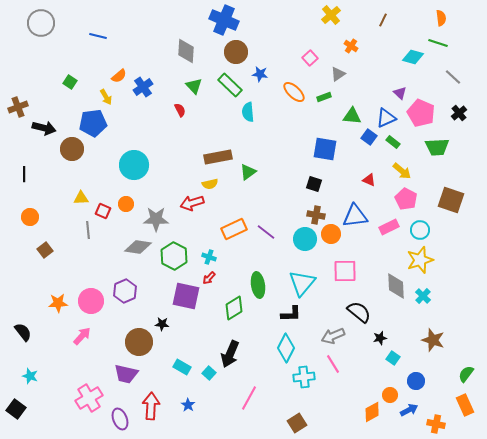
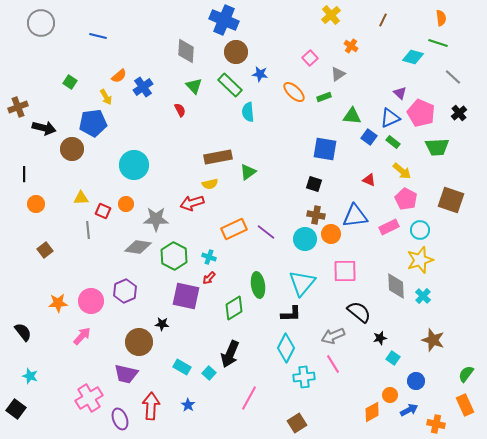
blue triangle at (386, 118): moved 4 px right
orange circle at (30, 217): moved 6 px right, 13 px up
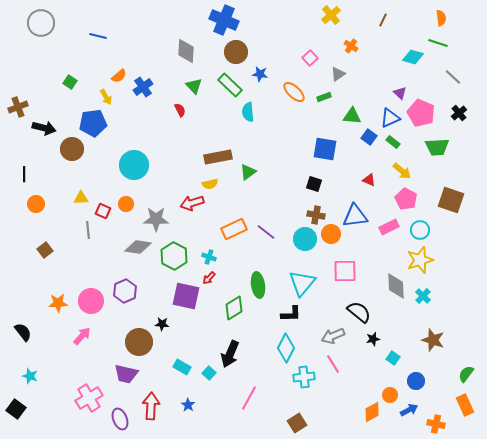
black star at (380, 338): moved 7 px left, 1 px down
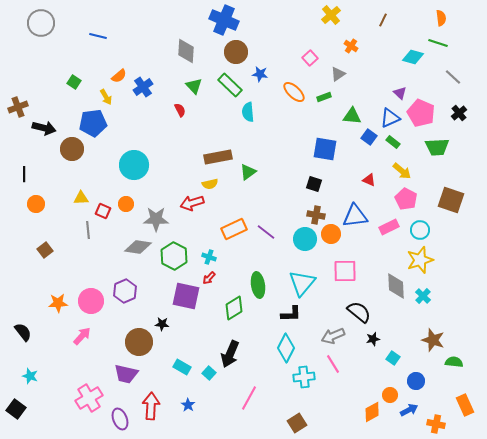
green square at (70, 82): moved 4 px right
green semicircle at (466, 374): moved 12 px left, 12 px up; rotated 60 degrees clockwise
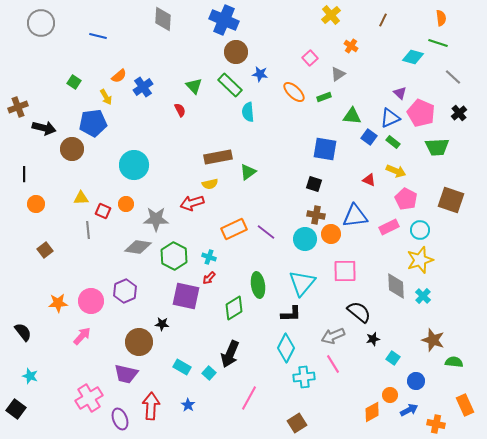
gray diamond at (186, 51): moved 23 px left, 32 px up
yellow arrow at (402, 171): moved 6 px left; rotated 18 degrees counterclockwise
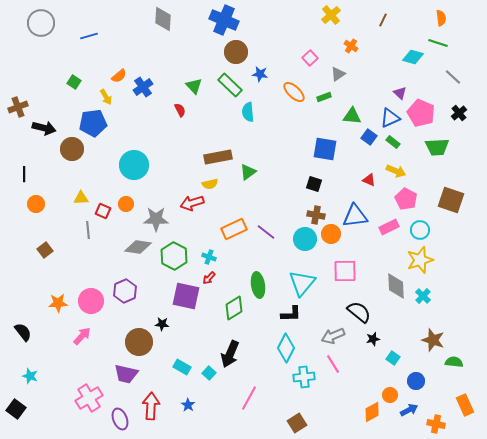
blue line at (98, 36): moved 9 px left; rotated 30 degrees counterclockwise
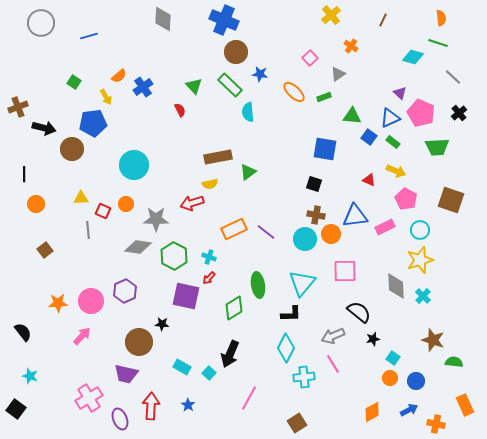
pink rectangle at (389, 227): moved 4 px left
orange circle at (390, 395): moved 17 px up
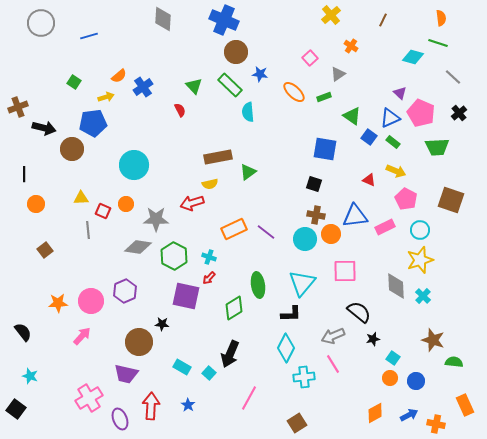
yellow arrow at (106, 97): rotated 77 degrees counterclockwise
green triangle at (352, 116): rotated 30 degrees clockwise
blue arrow at (409, 410): moved 5 px down
orange diamond at (372, 412): moved 3 px right, 1 px down
